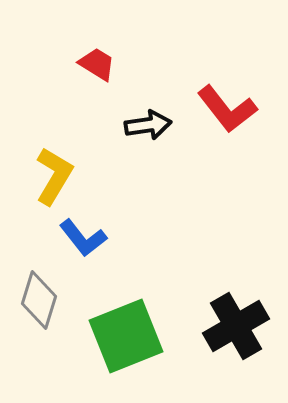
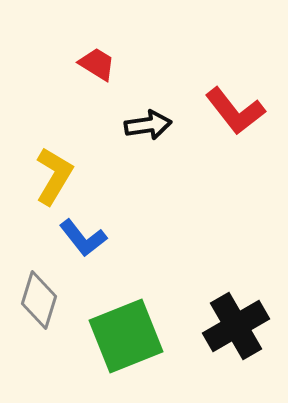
red L-shape: moved 8 px right, 2 px down
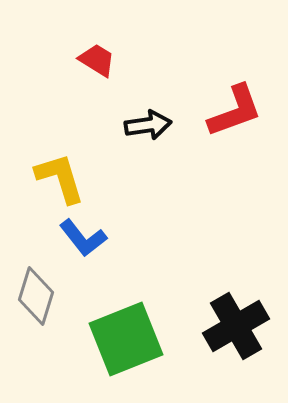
red trapezoid: moved 4 px up
red L-shape: rotated 72 degrees counterclockwise
yellow L-shape: moved 6 px right, 2 px down; rotated 48 degrees counterclockwise
gray diamond: moved 3 px left, 4 px up
green square: moved 3 px down
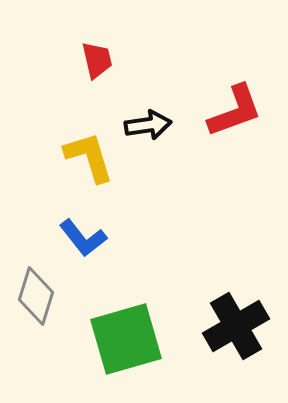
red trapezoid: rotated 45 degrees clockwise
yellow L-shape: moved 29 px right, 21 px up
green square: rotated 6 degrees clockwise
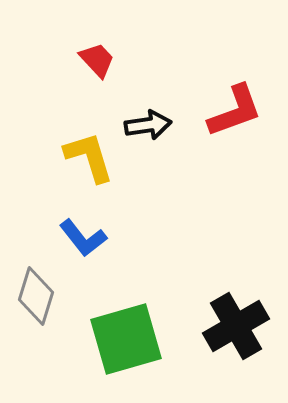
red trapezoid: rotated 30 degrees counterclockwise
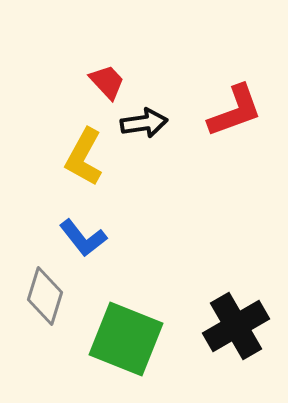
red trapezoid: moved 10 px right, 22 px down
black arrow: moved 4 px left, 2 px up
yellow L-shape: moved 5 px left; rotated 134 degrees counterclockwise
gray diamond: moved 9 px right
green square: rotated 38 degrees clockwise
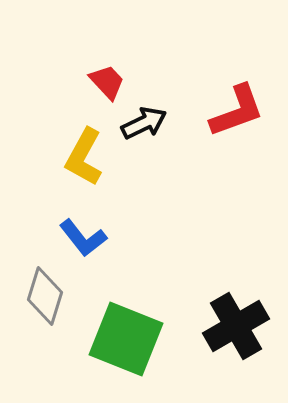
red L-shape: moved 2 px right
black arrow: rotated 18 degrees counterclockwise
